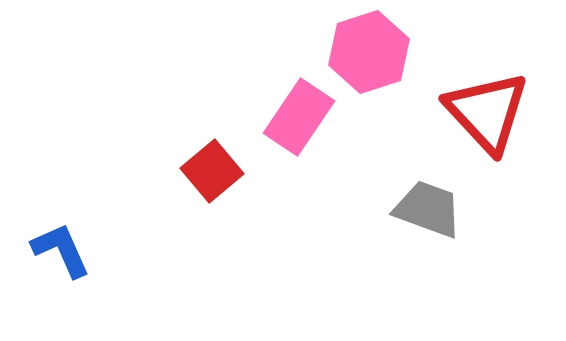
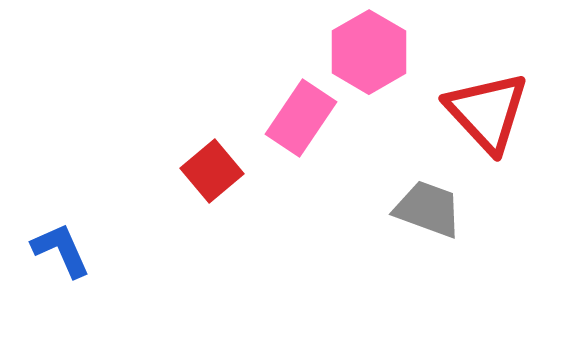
pink hexagon: rotated 12 degrees counterclockwise
pink rectangle: moved 2 px right, 1 px down
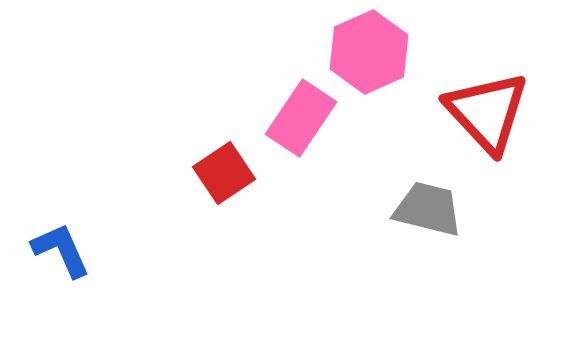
pink hexagon: rotated 6 degrees clockwise
red square: moved 12 px right, 2 px down; rotated 6 degrees clockwise
gray trapezoid: rotated 6 degrees counterclockwise
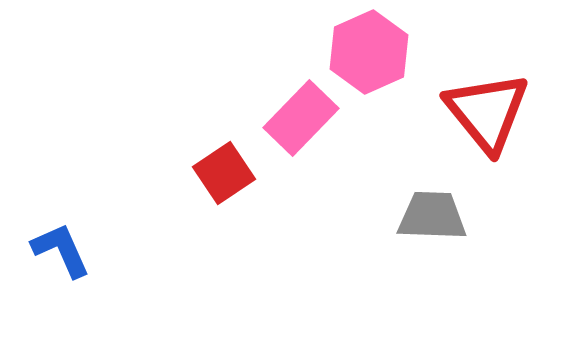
red triangle: rotated 4 degrees clockwise
pink rectangle: rotated 10 degrees clockwise
gray trapezoid: moved 4 px right, 7 px down; rotated 12 degrees counterclockwise
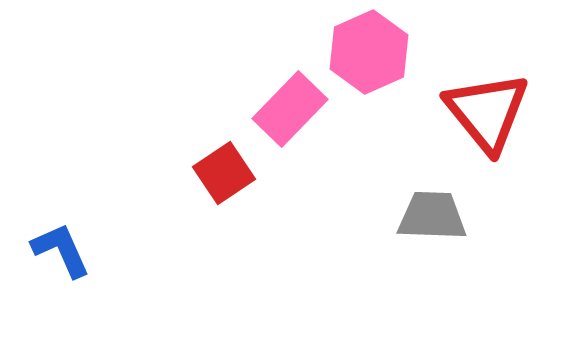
pink rectangle: moved 11 px left, 9 px up
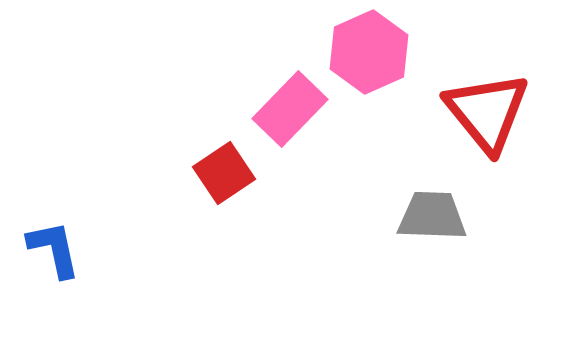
blue L-shape: moved 7 px left, 1 px up; rotated 12 degrees clockwise
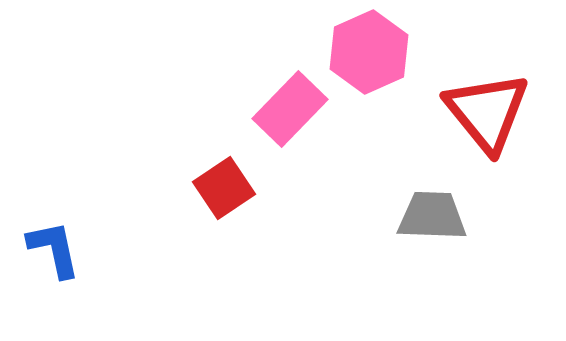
red square: moved 15 px down
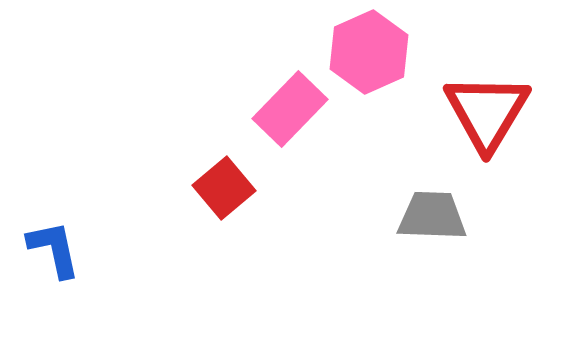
red triangle: rotated 10 degrees clockwise
red square: rotated 6 degrees counterclockwise
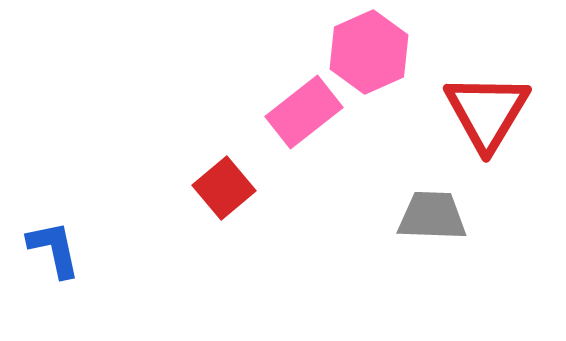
pink rectangle: moved 14 px right, 3 px down; rotated 8 degrees clockwise
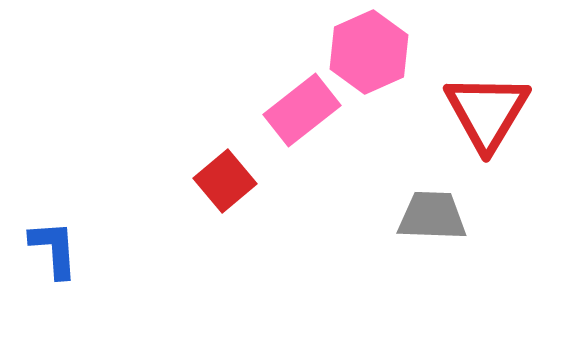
pink rectangle: moved 2 px left, 2 px up
red square: moved 1 px right, 7 px up
blue L-shape: rotated 8 degrees clockwise
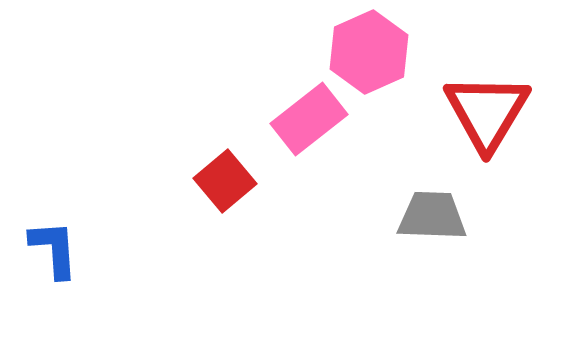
pink rectangle: moved 7 px right, 9 px down
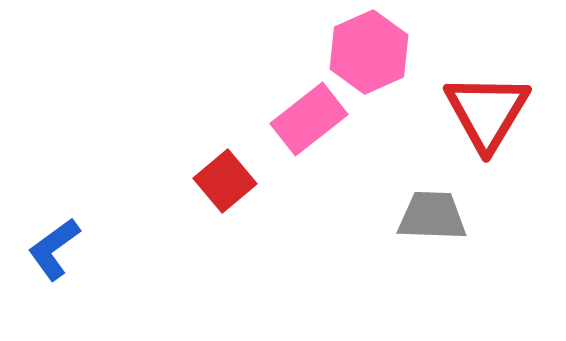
blue L-shape: rotated 122 degrees counterclockwise
